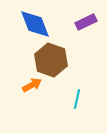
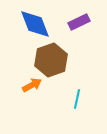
purple rectangle: moved 7 px left
brown hexagon: rotated 20 degrees clockwise
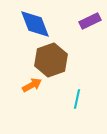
purple rectangle: moved 11 px right, 1 px up
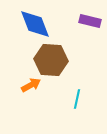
purple rectangle: rotated 40 degrees clockwise
brown hexagon: rotated 24 degrees clockwise
orange arrow: moved 1 px left
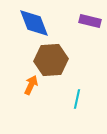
blue diamond: moved 1 px left, 1 px up
brown hexagon: rotated 8 degrees counterclockwise
orange arrow: rotated 36 degrees counterclockwise
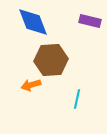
blue diamond: moved 1 px left, 1 px up
orange arrow: rotated 132 degrees counterclockwise
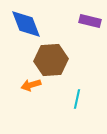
blue diamond: moved 7 px left, 2 px down
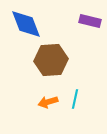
orange arrow: moved 17 px right, 17 px down
cyan line: moved 2 px left
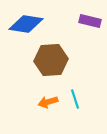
blue diamond: rotated 60 degrees counterclockwise
cyan line: rotated 30 degrees counterclockwise
